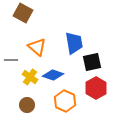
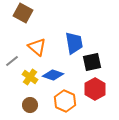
gray line: moved 1 px right, 1 px down; rotated 40 degrees counterclockwise
red hexagon: moved 1 px left, 1 px down
brown circle: moved 3 px right
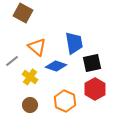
black square: moved 1 px down
blue diamond: moved 3 px right, 9 px up
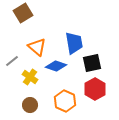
brown square: rotated 30 degrees clockwise
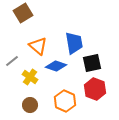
orange triangle: moved 1 px right, 1 px up
red hexagon: rotated 10 degrees counterclockwise
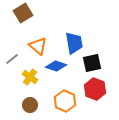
gray line: moved 2 px up
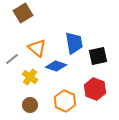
orange triangle: moved 1 px left, 2 px down
black square: moved 6 px right, 7 px up
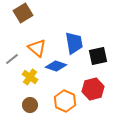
red hexagon: moved 2 px left; rotated 25 degrees clockwise
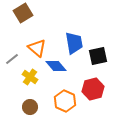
blue diamond: rotated 30 degrees clockwise
brown circle: moved 2 px down
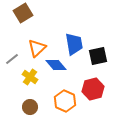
blue trapezoid: moved 1 px down
orange triangle: rotated 36 degrees clockwise
blue diamond: moved 1 px up
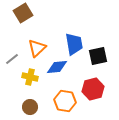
blue diamond: moved 1 px right, 2 px down; rotated 55 degrees counterclockwise
yellow cross: rotated 21 degrees counterclockwise
orange hexagon: rotated 15 degrees counterclockwise
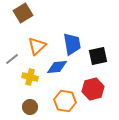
blue trapezoid: moved 2 px left
orange triangle: moved 2 px up
